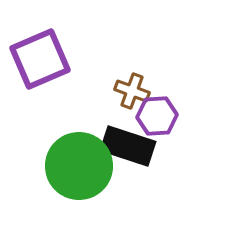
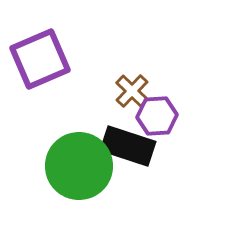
brown cross: rotated 24 degrees clockwise
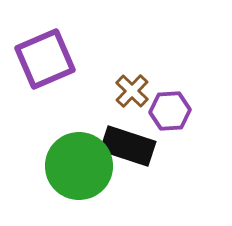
purple square: moved 5 px right
purple hexagon: moved 13 px right, 5 px up
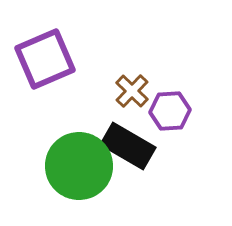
black rectangle: rotated 12 degrees clockwise
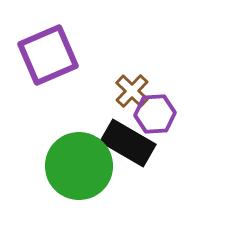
purple square: moved 3 px right, 4 px up
purple hexagon: moved 15 px left, 3 px down
black rectangle: moved 3 px up
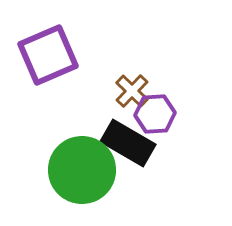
green circle: moved 3 px right, 4 px down
